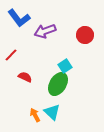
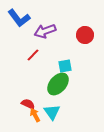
red line: moved 22 px right
cyan square: rotated 24 degrees clockwise
red semicircle: moved 3 px right, 27 px down
green ellipse: rotated 10 degrees clockwise
cyan triangle: rotated 12 degrees clockwise
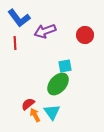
red line: moved 18 px left, 12 px up; rotated 48 degrees counterclockwise
red semicircle: rotated 64 degrees counterclockwise
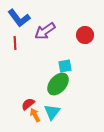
purple arrow: rotated 15 degrees counterclockwise
cyan triangle: rotated 12 degrees clockwise
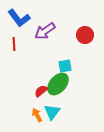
red line: moved 1 px left, 1 px down
red semicircle: moved 13 px right, 13 px up
orange arrow: moved 2 px right
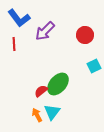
purple arrow: rotated 10 degrees counterclockwise
cyan square: moved 29 px right; rotated 16 degrees counterclockwise
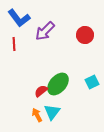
cyan square: moved 2 px left, 16 px down
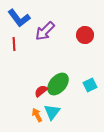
cyan square: moved 2 px left, 3 px down
